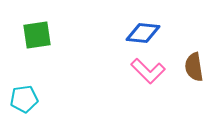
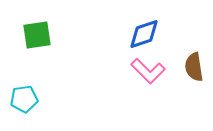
blue diamond: moved 1 px right, 1 px down; rotated 24 degrees counterclockwise
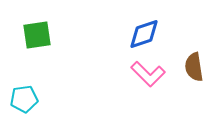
pink L-shape: moved 3 px down
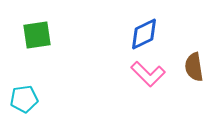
blue diamond: rotated 8 degrees counterclockwise
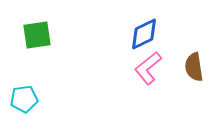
pink L-shape: moved 6 px up; rotated 96 degrees clockwise
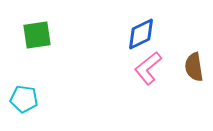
blue diamond: moved 3 px left
cyan pentagon: rotated 16 degrees clockwise
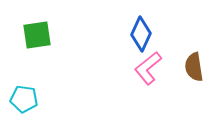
blue diamond: rotated 40 degrees counterclockwise
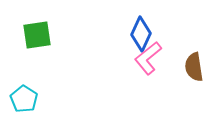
pink L-shape: moved 10 px up
cyan pentagon: rotated 24 degrees clockwise
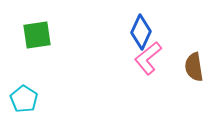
blue diamond: moved 2 px up
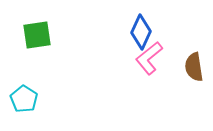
pink L-shape: moved 1 px right
